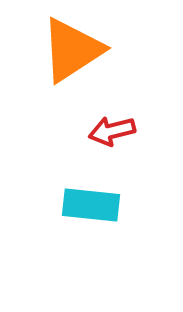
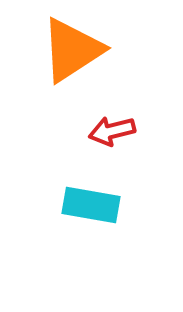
cyan rectangle: rotated 4 degrees clockwise
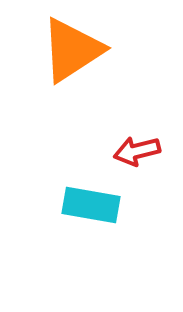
red arrow: moved 25 px right, 20 px down
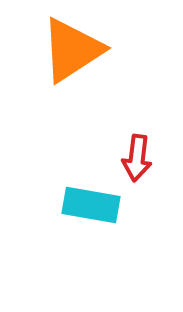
red arrow: moved 7 px down; rotated 69 degrees counterclockwise
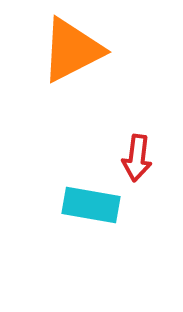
orange triangle: rotated 6 degrees clockwise
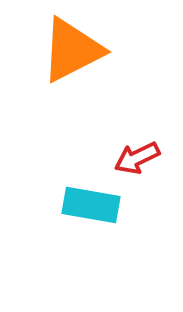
red arrow: rotated 57 degrees clockwise
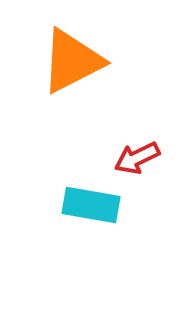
orange triangle: moved 11 px down
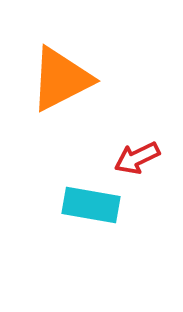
orange triangle: moved 11 px left, 18 px down
